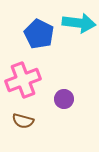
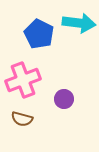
brown semicircle: moved 1 px left, 2 px up
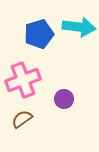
cyan arrow: moved 4 px down
blue pentagon: rotated 28 degrees clockwise
brown semicircle: rotated 130 degrees clockwise
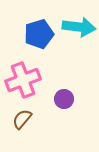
brown semicircle: rotated 15 degrees counterclockwise
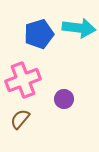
cyan arrow: moved 1 px down
brown semicircle: moved 2 px left
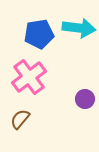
blue pentagon: rotated 8 degrees clockwise
pink cross: moved 6 px right, 3 px up; rotated 16 degrees counterclockwise
purple circle: moved 21 px right
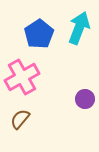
cyan arrow: rotated 76 degrees counterclockwise
blue pentagon: rotated 24 degrees counterclockwise
pink cross: moved 7 px left; rotated 8 degrees clockwise
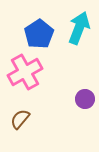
pink cross: moved 3 px right, 5 px up
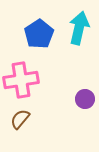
cyan arrow: rotated 8 degrees counterclockwise
pink cross: moved 4 px left, 8 px down; rotated 20 degrees clockwise
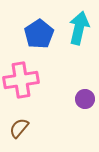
brown semicircle: moved 1 px left, 9 px down
